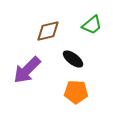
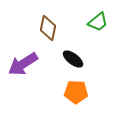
green trapezoid: moved 6 px right, 3 px up
brown diamond: moved 3 px up; rotated 65 degrees counterclockwise
purple arrow: moved 4 px left, 6 px up; rotated 12 degrees clockwise
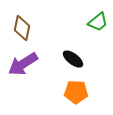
brown diamond: moved 26 px left
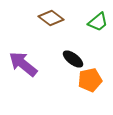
brown diamond: moved 29 px right, 10 px up; rotated 65 degrees counterclockwise
purple arrow: rotated 72 degrees clockwise
orange pentagon: moved 14 px right, 12 px up; rotated 15 degrees counterclockwise
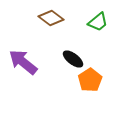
purple arrow: moved 2 px up
orange pentagon: rotated 20 degrees counterclockwise
